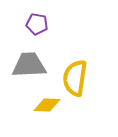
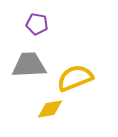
yellow semicircle: rotated 60 degrees clockwise
yellow diamond: moved 3 px right, 4 px down; rotated 12 degrees counterclockwise
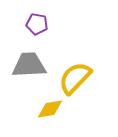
yellow semicircle: rotated 24 degrees counterclockwise
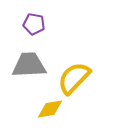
purple pentagon: moved 3 px left
yellow semicircle: moved 1 px left
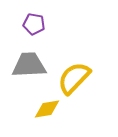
yellow diamond: moved 3 px left
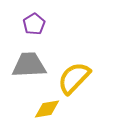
purple pentagon: rotated 30 degrees clockwise
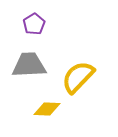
yellow semicircle: moved 4 px right, 1 px up
yellow diamond: rotated 12 degrees clockwise
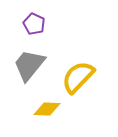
purple pentagon: rotated 15 degrees counterclockwise
gray trapezoid: rotated 48 degrees counterclockwise
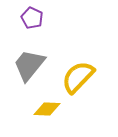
purple pentagon: moved 2 px left, 6 px up
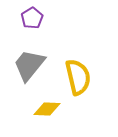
purple pentagon: rotated 15 degrees clockwise
yellow semicircle: rotated 123 degrees clockwise
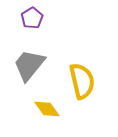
yellow semicircle: moved 4 px right, 4 px down
yellow diamond: rotated 52 degrees clockwise
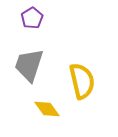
gray trapezoid: rotated 21 degrees counterclockwise
